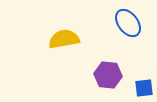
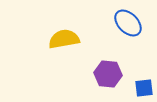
blue ellipse: rotated 8 degrees counterclockwise
purple hexagon: moved 1 px up
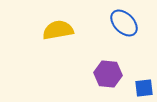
blue ellipse: moved 4 px left
yellow semicircle: moved 6 px left, 9 px up
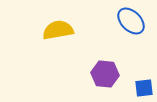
blue ellipse: moved 7 px right, 2 px up
purple hexagon: moved 3 px left
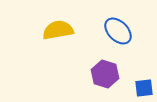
blue ellipse: moved 13 px left, 10 px down
purple hexagon: rotated 12 degrees clockwise
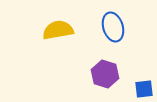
blue ellipse: moved 5 px left, 4 px up; rotated 28 degrees clockwise
blue square: moved 1 px down
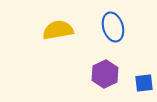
purple hexagon: rotated 16 degrees clockwise
blue square: moved 6 px up
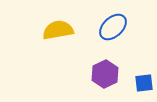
blue ellipse: rotated 64 degrees clockwise
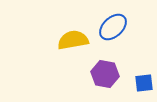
yellow semicircle: moved 15 px right, 10 px down
purple hexagon: rotated 24 degrees counterclockwise
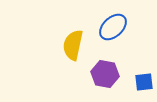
yellow semicircle: moved 5 px down; rotated 68 degrees counterclockwise
blue square: moved 1 px up
